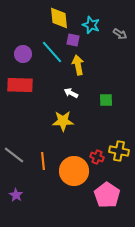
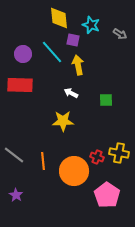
yellow cross: moved 2 px down
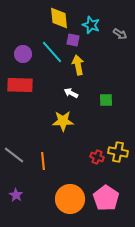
yellow cross: moved 1 px left, 1 px up
orange circle: moved 4 px left, 28 px down
pink pentagon: moved 1 px left, 3 px down
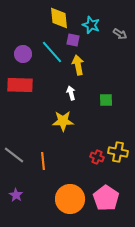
white arrow: rotated 48 degrees clockwise
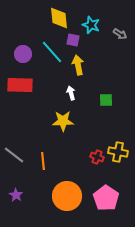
orange circle: moved 3 px left, 3 px up
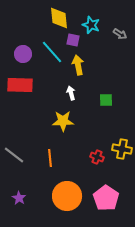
yellow cross: moved 4 px right, 3 px up
orange line: moved 7 px right, 3 px up
purple star: moved 3 px right, 3 px down
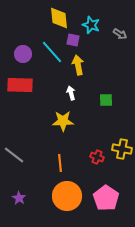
orange line: moved 10 px right, 5 px down
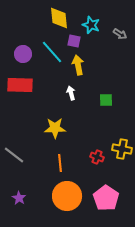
purple square: moved 1 px right, 1 px down
yellow star: moved 8 px left, 7 px down
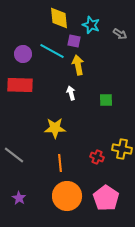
cyan line: moved 1 px up; rotated 20 degrees counterclockwise
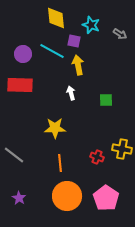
yellow diamond: moved 3 px left
